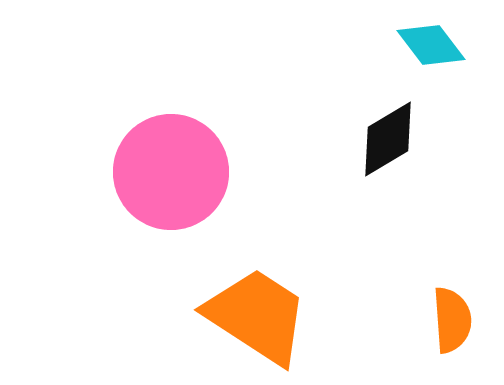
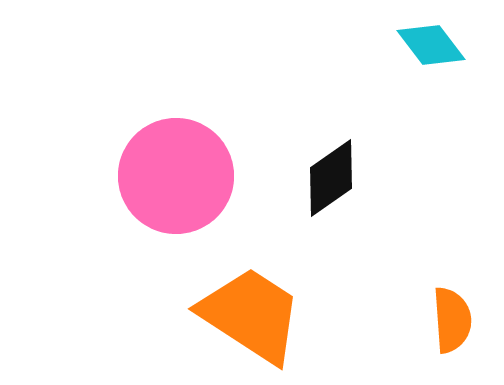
black diamond: moved 57 px left, 39 px down; rotated 4 degrees counterclockwise
pink circle: moved 5 px right, 4 px down
orange trapezoid: moved 6 px left, 1 px up
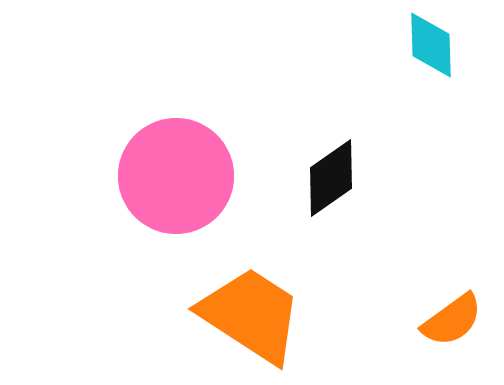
cyan diamond: rotated 36 degrees clockwise
orange semicircle: rotated 58 degrees clockwise
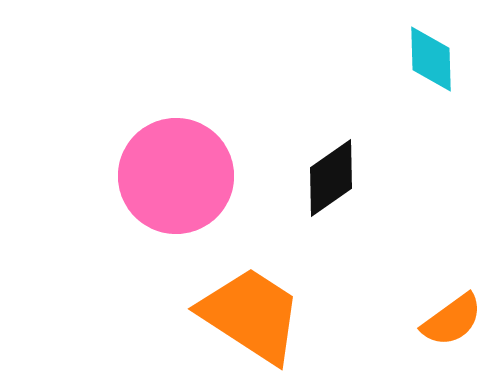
cyan diamond: moved 14 px down
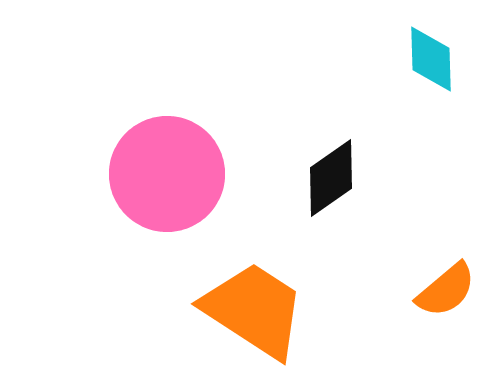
pink circle: moved 9 px left, 2 px up
orange trapezoid: moved 3 px right, 5 px up
orange semicircle: moved 6 px left, 30 px up; rotated 4 degrees counterclockwise
